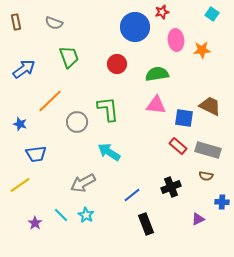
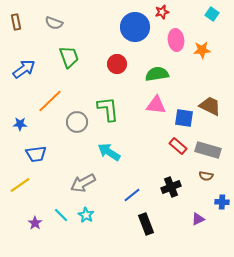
blue star: rotated 16 degrees counterclockwise
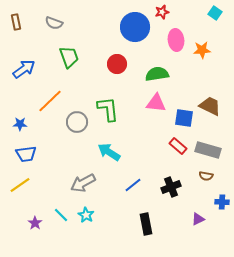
cyan square: moved 3 px right, 1 px up
pink triangle: moved 2 px up
blue trapezoid: moved 10 px left
blue line: moved 1 px right, 10 px up
black rectangle: rotated 10 degrees clockwise
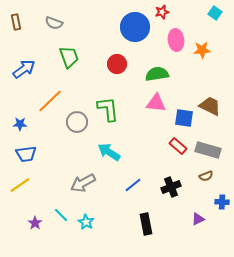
brown semicircle: rotated 32 degrees counterclockwise
cyan star: moved 7 px down
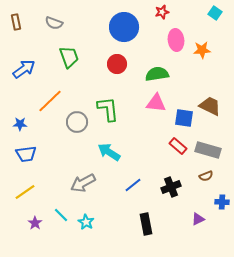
blue circle: moved 11 px left
yellow line: moved 5 px right, 7 px down
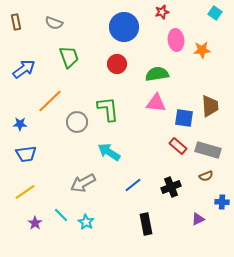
brown trapezoid: rotated 60 degrees clockwise
